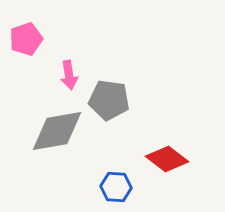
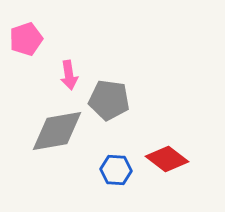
blue hexagon: moved 17 px up
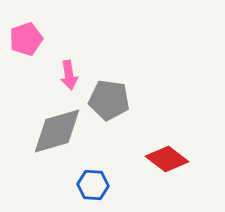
gray diamond: rotated 6 degrees counterclockwise
blue hexagon: moved 23 px left, 15 px down
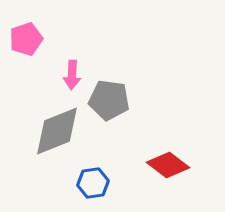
pink arrow: moved 3 px right; rotated 12 degrees clockwise
gray diamond: rotated 6 degrees counterclockwise
red diamond: moved 1 px right, 6 px down
blue hexagon: moved 2 px up; rotated 12 degrees counterclockwise
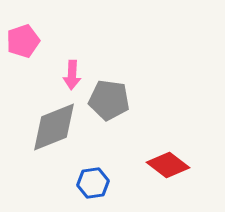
pink pentagon: moved 3 px left, 2 px down
gray diamond: moved 3 px left, 4 px up
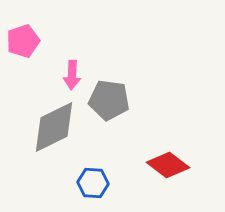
gray diamond: rotated 4 degrees counterclockwise
blue hexagon: rotated 12 degrees clockwise
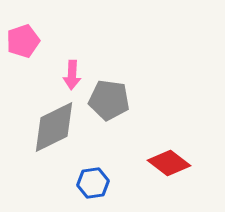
red diamond: moved 1 px right, 2 px up
blue hexagon: rotated 12 degrees counterclockwise
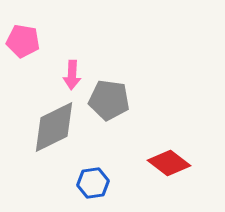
pink pentagon: rotated 28 degrees clockwise
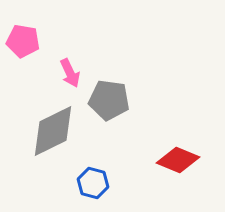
pink arrow: moved 2 px left, 2 px up; rotated 28 degrees counterclockwise
gray diamond: moved 1 px left, 4 px down
red diamond: moved 9 px right, 3 px up; rotated 15 degrees counterclockwise
blue hexagon: rotated 24 degrees clockwise
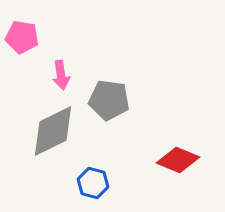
pink pentagon: moved 1 px left, 4 px up
pink arrow: moved 9 px left, 2 px down; rotated 16 degrees clockwise
